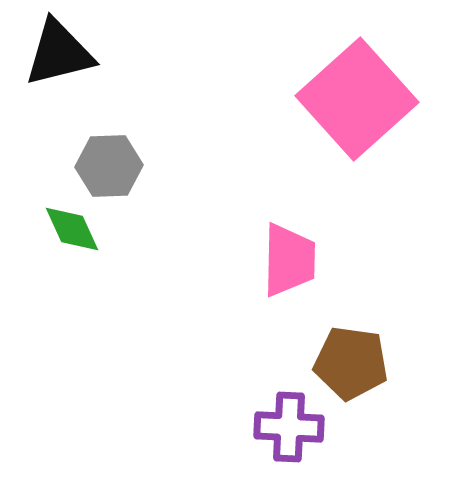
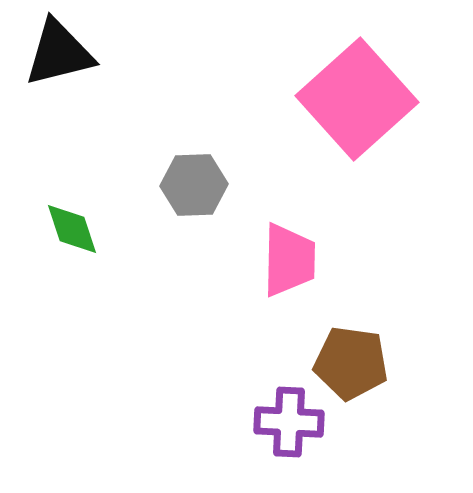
gray hexagon: moved 85 px right, 19 px down
green diamond: rotated 6 degrees clockwise
purple cross: moved 5 px up
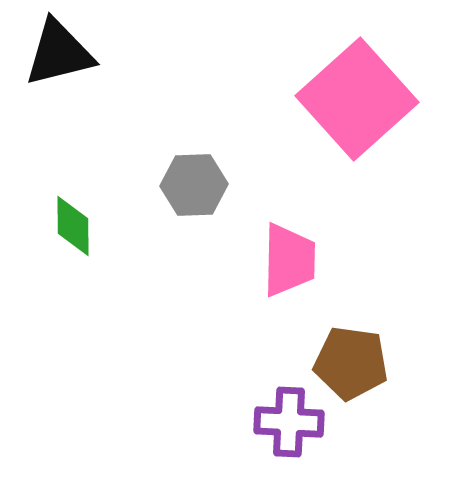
green diamond: moved 1 px right, 3 px up; rotated 18 degrees clockwise
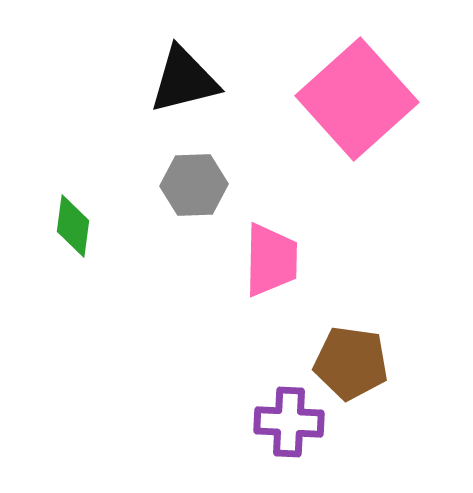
black triangle: moved 125 px right, 27 px down
green diamond: rotated 8 degrees clockwise
pink trapezoid: moved 18 px left
